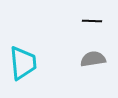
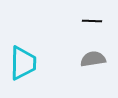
cyan trapezoid: rotated 6 degrees clockwise
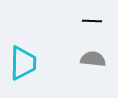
gray semicircle: rotated 15 degrees clockwise
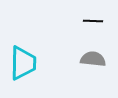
black line: moved 1 px right
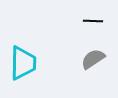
gray semicircle: rotated 40 degrees counterclockwise
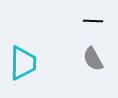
gray semicircle: rotated 85 degrees counterclockwise
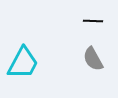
cyan trapezoid: rotated 27 degrees clockwise
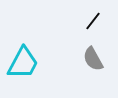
black line: rotated 54 degrees counterclockwise
